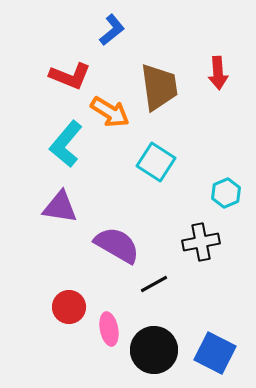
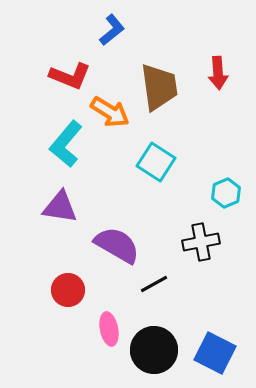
red circle: moved 1 px left, 17 px up
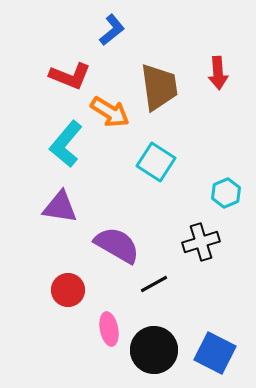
black cross: rotated 6 degrees counterclockwise
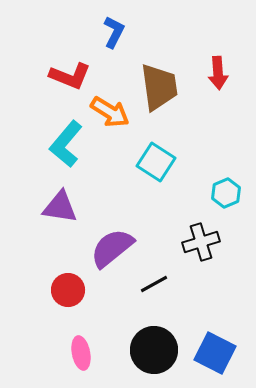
blue L-shape: moved 2 px right, 2 px down; rotated 24 degrees counterclockwise
purple semicircle: moved 5 px left, 3 px down; rotated 69 degrees counterclockwise
pink ellipse: moved 28 px left, 24 px down
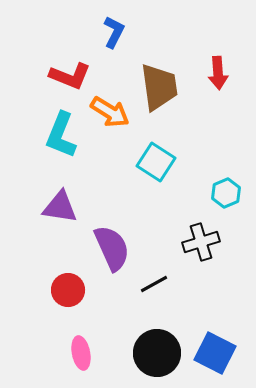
cyan L-shape: moved 5 px left, 9 px up; rotated 18 degrees counterclockwise
purple semicircle: rotated 105 degrees clockwise
black circle: moved 3 px right, 3 px down
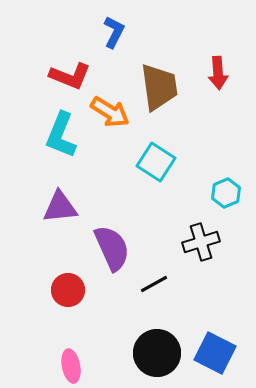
purple triangle: rotated 15 degrees counterclockwise
pink ellipse: moved 10 px left, 13 px down
